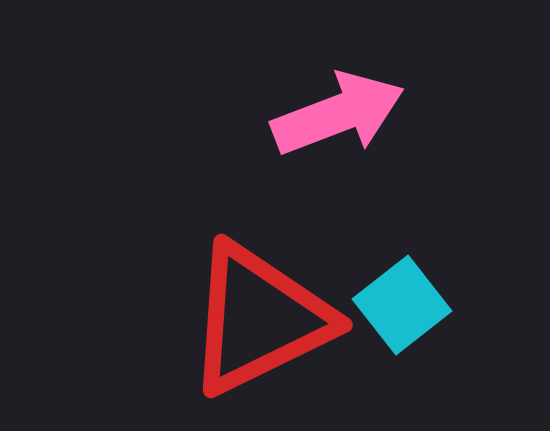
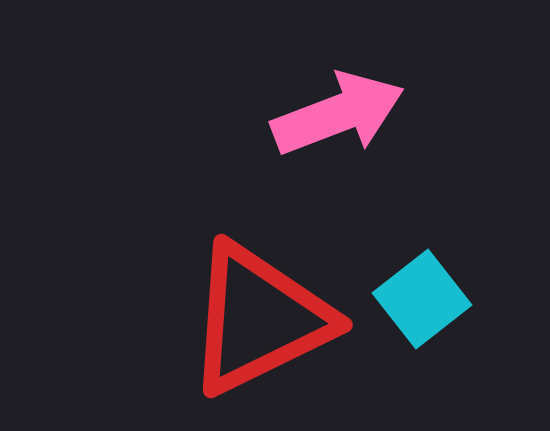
cyan square: moved 20 px right, 6 px up
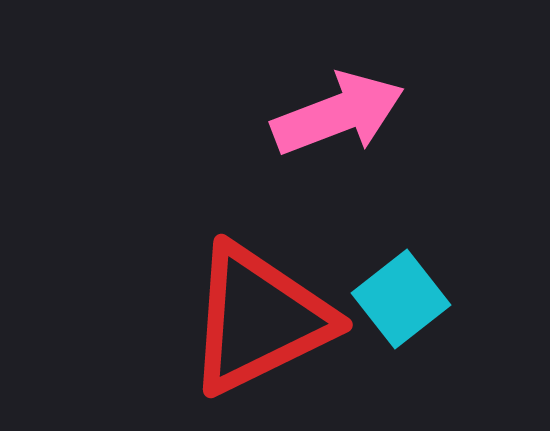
cyan square: moved 21 px left
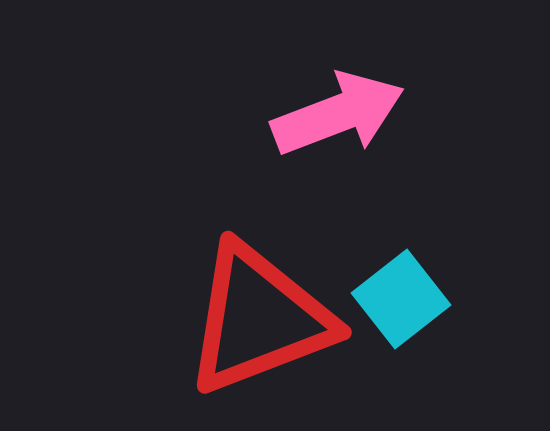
red triangle: rotated 5 degrees clockwise
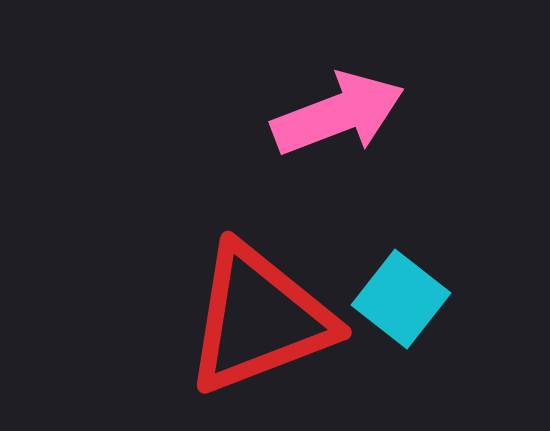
cyan square: rotated 14 degrees counterclockwise
